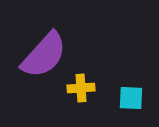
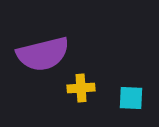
purple semicircle: moved 1 px left, 1 px up; rotated 34 degrees clockwise
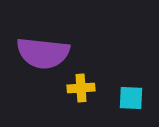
purple semicircle: moved 1 px up; rotated 20 degrees clockwise
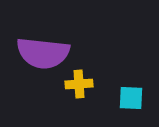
yellow cross: moved 2 px left, 4 px up
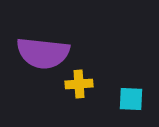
cyan square: moved 1 px down
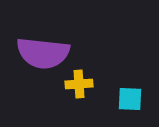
cyan square: moved 1 px left
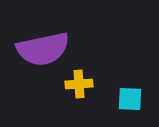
purple semicircle: moved 4 px up; rotated 18 degrees counterclockwise
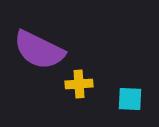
purple semicircle: moved 4 px left, 1 px down; rotated 38 degrees clockwise
